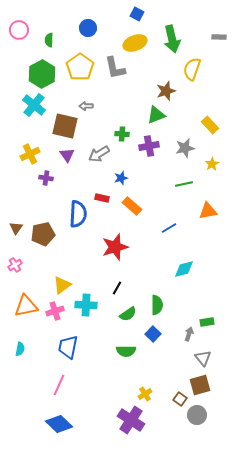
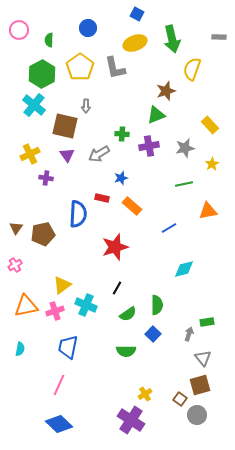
gray arrow at (86, 106): rotated 88 degrees counterclockwise
cyan cross at (86, 305): rotated 20 degrees clockwise
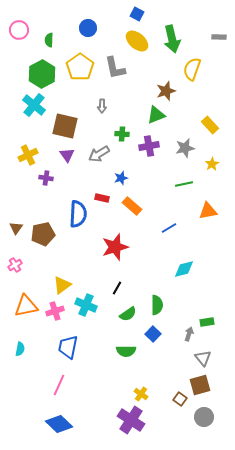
yellow ellipse at (135, 43): moved 2 px right, 2 px up; rotated 60 degrees clockwise
gray arrow at (86, 106): moved 16 px right
yellow cross at (30, 154): moved 2 px left, 1 px down
yellow cross at (145, 394): moved 4 px left; rotated 24 degrees counterclockwise
gray circle at (197, 415): moved 7 px right, 2 px down
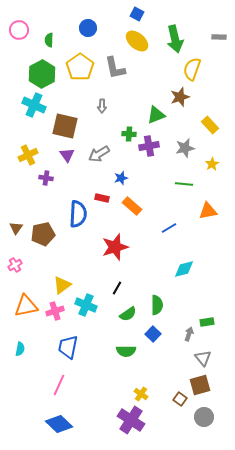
green arrow at (172, 39): moved 3 px right
brown star at (166, 91): moved 14 px right, 6 px down
cyan cross at (34, 105): rotated 15 degrees counterclockwise
green cross at (122, 134): moved 7 px right
green line at (184, 184): rotated 18 degrees clockwise
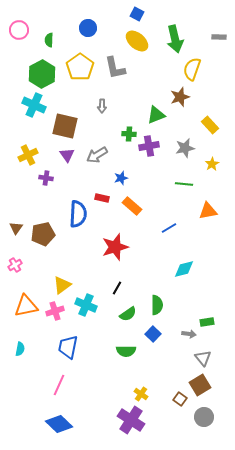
gray arrow at (99, 154): moved 2 px left, 1 px down
gray arrow at (189, 334): rotated 80 degrees clockwise
brown square at (200, 385): rotated 15 degrees counterclockwise
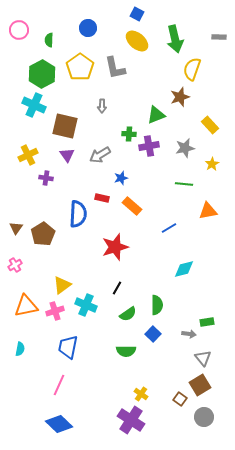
gray arrow at (97, 155): moved 3 px right
brown pentagon at (43, 234): rotated 20 degrees counterclockwise
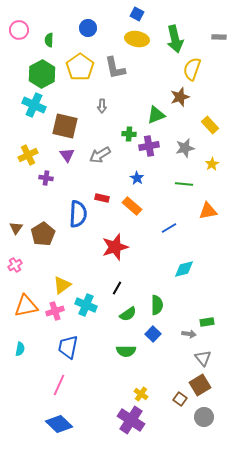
yellow ellipse at (137, 41): moved 2 px up; rotated 30 degrees counterclockwise
blue star at (121, 178): moved 16 px right; rotated 24 degrees counterclockwise
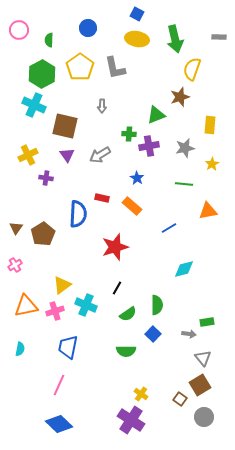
yellow rectangle at (210, 125): rotated 48 degrees clockwise
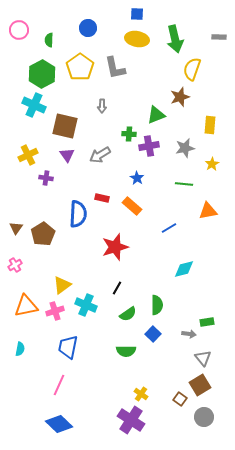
blue square at (137, 14): rotated 24 degrees counterclockwise
